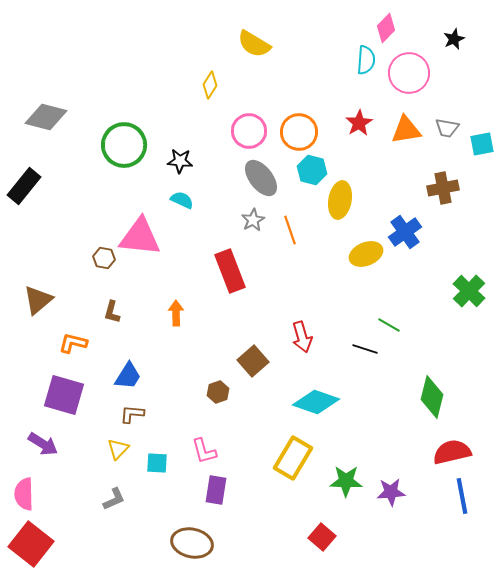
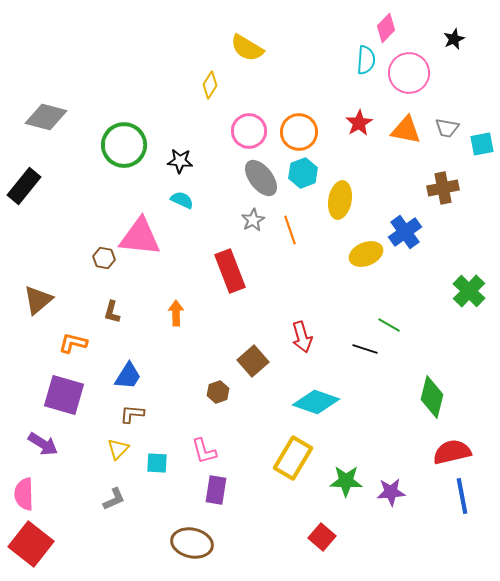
yellow semicircle at (254, 44): moved 7 px left, 4 px down
orange triangle at (406, 130): rotated 20 degrees clockwise
cyan hexagon at (312, 170): moved 9 px left, 3 px down; rotated 24 degrees clockwise
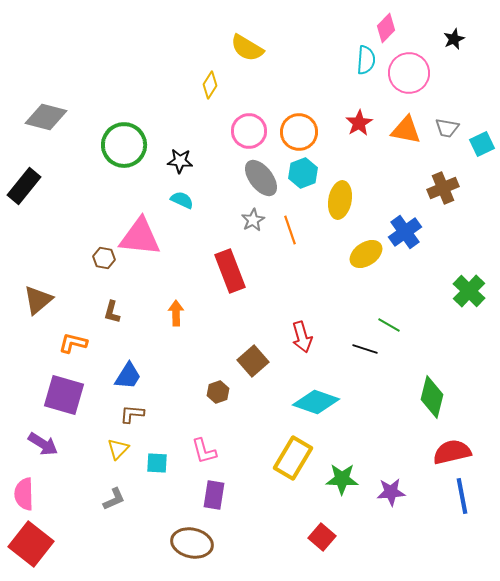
cyan square at (482, 144): rotated 15 degrees counterclockwise
brown cross at (443, 188): rotated 12 degrees counterclockwise
yellow ellipse at (366, 254): rotated 12 degrees counterclockwise
green star at (346, 481): moved 4 px left, 2 px up
purple rectangle at (216, 490): moved 2 px left, 5 px down
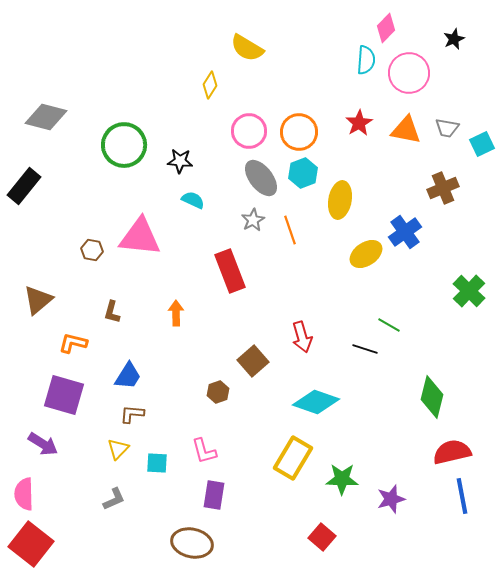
cyan semicircle at (182, 200): moved 11 px right
brown hexagon at (104, 258): moved 12 px left, 8 px up
purple star at (391, 492): moved 7 px down; rotated 12 degrees counterclockwise
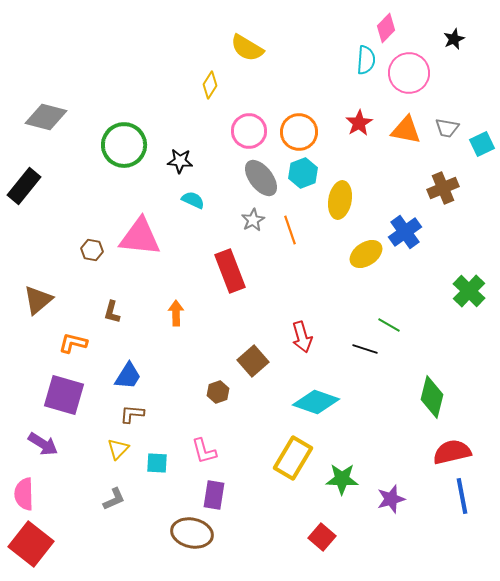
brown ellipse at (192, 543): moved 10 px up
